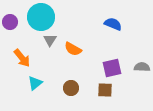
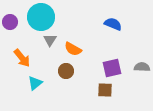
brown circle: moved 5 px left, 17 px up
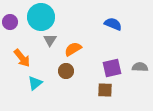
orange semicircle: rotated 120 degrees clockwise
gray semicircle: moved 2 px left
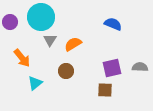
orange semicircle: moved 5 px up
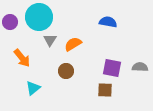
cyan circle: moved 2 px left
blue semicircle: moved 5 px left, 2 px up; rotated 12 degrees counterclockwise
purple square: rotated 24 degrees clockwise
cyan triangle: moved 2 px left, 5 px down
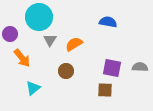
purple circle: moved 12 px down
orange semicircle: moved 1 px right
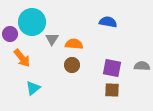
cyan circle: moved 7 px left, 5 px down
gray triangle: moved 2 px right, 1 px up
orange semicircle: rotated 36 degrees clockwise
gray semicircle: moved 2 px right, 1 px up
brown circle: moved 6 px right, 6 px up
brown square: moved 7 px right
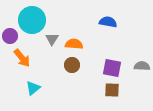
cyan circle: moved 2 px up
purple circle: moved 2 px down
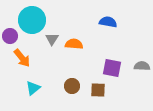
brown circle: moved 21 px down
brown square: moved 14 px left
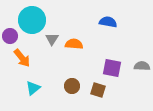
brown square: rotated 14 degrees clockwise
